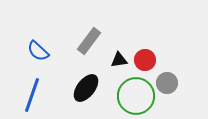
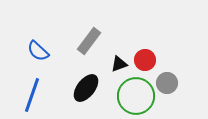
black triangle: moved 4 px down; rotated 12 degrees counterclockwise
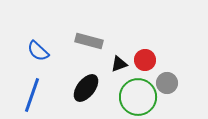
gray rectangle: rotated 68 degrees clockwise
green circle: moved 2 px right, 1 px down
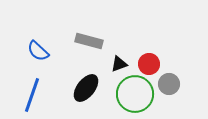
red circle: moved 4 px right, 4 px down
gray circle: moved 2 px right, 1 px down
green circle: moved 3 px left, 3 px up
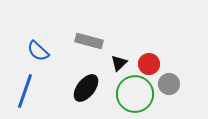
black triangle: moved 1 px up; rotated 24 degrees counterclockwise
blue line: moved 7 px left, 4 px up
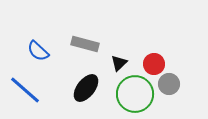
gray rectangle: moved 4 px left, 3 px down
red circle: moved 5 px right
blue line: moved 1 px up; rotated 68 degrees counterclockwise
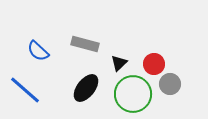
gray circle: moved 1 px right
green circle: moved 2 px left
